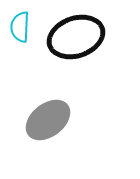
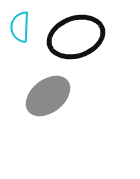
gray ellipse: moved 24 px up
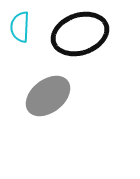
black ellipse: moved 4 px right, 3 px up
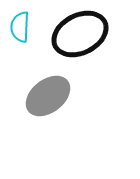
black ellipse: rotated 8 degrees counterclockwise
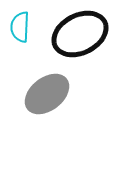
gray ellipse: moved 1 px left, 2 px up
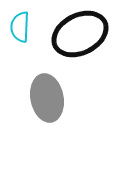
gray ellipse: moved 4 px down; rotated 63 degrees counterclockwise
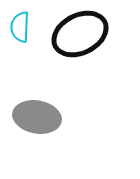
gray ellipse: moved 10 px left, 19 px down; rotated 69 degrees counterclockwise
